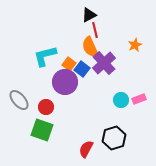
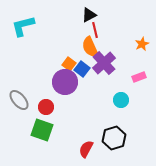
orange star: moved 7 px right, 1 px up
cyan L-shape: moved 22 px left, 30 px up
pink rectangle: moved 22 px up
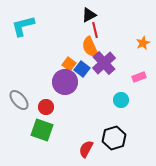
orange star: moved 1 px right, 1 px up
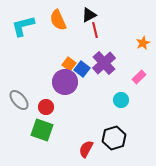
orange semicircle: moved 32 px left, 27 px up
pink rectangle: rotated 24 degrees counterclockwise
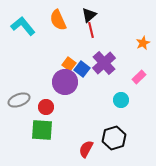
black triangle: rotated 14 degrees counterclockwise
cyan L-shape: rotated 65 degrees clockwise
red line: moved 4 px left
gray ellipse: rotated 70 degrees counterclockwise
green square: rotated 15 degrees counterclockwise
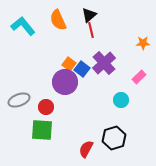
orange star: rotated 24 degrees clockwise
